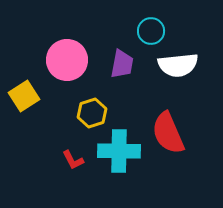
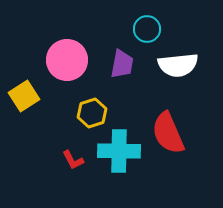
cyan circle: moved 4 px left, 2 px up
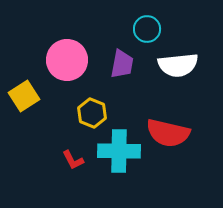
yellow hexagon: rotated 20 degrees counterclockwise
red semicircle: rotated 54 degrees counterclockwise
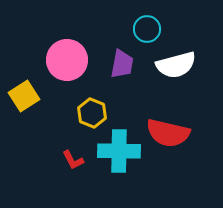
white semicircle: moved 2 px left; rotated 9 degrees counterclockwise
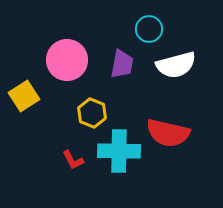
cyan circle: moved 2 px right
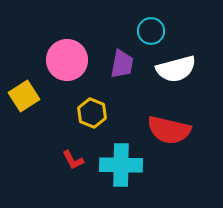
cyan circle: moved 2 px right, 2 px down
white semicircle: moved 4 px down
red semicircle: moved 1 px right, 3 px up
cyan cross: moved 2 px right, 14 px down
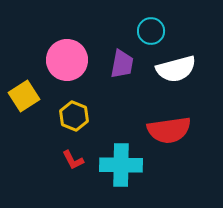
yellow hexagon: moved 18 px left, 3 px down
red semicircle: rotated 21 degrees counterclockwise
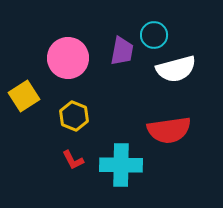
cyan circle: moved 3 px right, 4 px down
pink circle: moved 1 px right, 2 px up
purple trapezoid: moved 13 px up
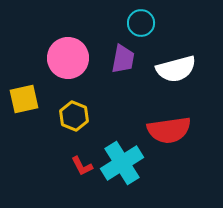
cyan circle: moved 13 px left, 12 px up
purple trapezoid: moved 1 px right, 8 px down
yellow square: moved 3 px down; rotated 20 degrees clockwise
red L-shape: moved 9 px right, 6 px down
cyan cross: moved 1 px right, 2 px up; rotated 33 degrees counterclockwise
